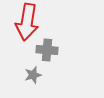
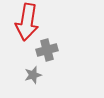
gray cross: rotated 20 degrees counterclockwise
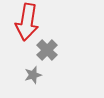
gray cross: rotated 30 degrees counterclockwise
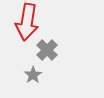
gray star: rotated 18 degrees counterclockwise
